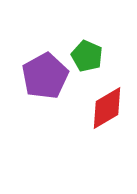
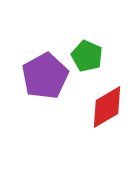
red diamond: moved 1 px up
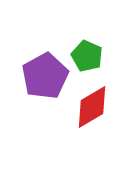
red diamond: moved 15 px left
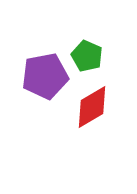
purple pentagon: rotated 18 degrees clockwise
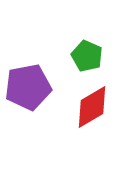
purple pentagon: moved 17 px left, 11 px down
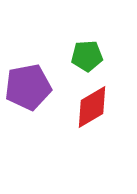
green pentagon: rotated 28 degrees counterclockwise
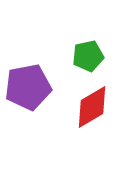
green pentagon: moved 1 px right; rotated 8 degrees counterclockwise
